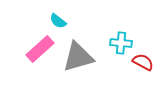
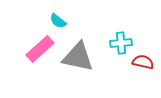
cyan cross: rotated 10 degrees counterclockwise
gray triangle: rotated 28 degrees clockwise
red semicircle: rotated 15 degrees counterclockwise
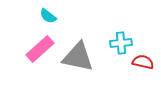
cyan semicircle: moved 10 px left, 5 px up
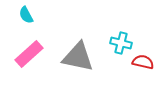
cyan semicircle: moved 22 px left, 1 px up; rotated 24 degrees clockwise
cyan cross: rotated 20 degrees clockwise
pink rectangle: moved 11 px left, 5 px down
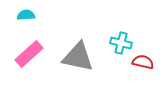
cyan semicircle: rotated 114 degrees clockwise
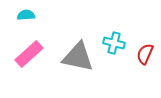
cyan cross: moved 7 px left
red semicircle: moved 2 px right, 8 px up; rotated 80 degrees counterclockwise
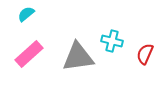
cyan semicircle: moved 1 px up; rotated 36 degrees counterclockwise
cyan cross: moved 2 px left, 2 px up
gray triangle: rotated 20 degrees counterclockwise
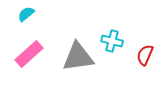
red semicircle: moved 1 px down
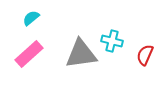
cyan semicircle: moved 5 px right, 4 px down
gray triangle: moved 3 px right, 3 px up
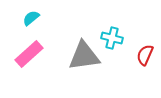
cyan cross: moved 3 px up
gray triangle: moved 3 px right, 2 px down
